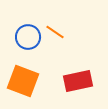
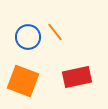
orange line: rotated 18 degrees clockwise
red rectangle: moved 1 px left, 4 px up
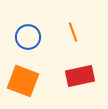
orange line: moved 18 px right; rotated 18 degrees clockwise
red rectangle: moved 3 px right, 1 px up
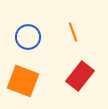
red rectangle: rotated 40 degrees counterclockwise
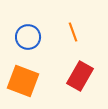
red rectangle: rotated 8 degrees counterclockwise
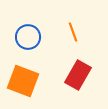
red rectangle: moved 2 px left, 1 px up
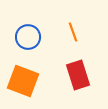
red rectangle: rotated 48 degrees counterclockwise
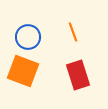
orange square: moved 10 px up
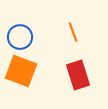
blue circle: moved 8 px left
orange square: moved 2 px left
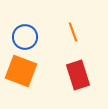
blue circle: moved 5 px right
